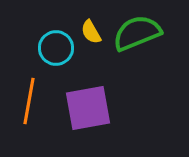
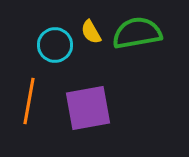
green semicircle: rotated 12 degrees clockwise
cyan circle: moved 1 px left, 3 px up
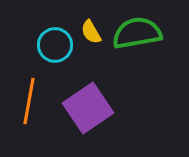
purple square: rotated 24 degrees counterclockwise
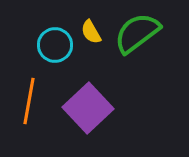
green semicircle: rotated 27 degrees counterclockwise
purple square: rotated 9 degrees counterclockwise
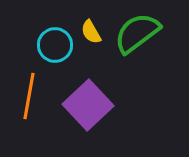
orange line: moved 5 px up
purple square: moved 3 px up
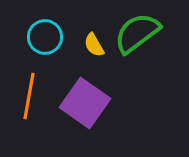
yellow semicircle: moved 3 px right, 13 px down
cyan circle: moved 10 px left, 8 px up
purple square: moved 3 px left, 2 px up; rotated 12 degrees counterclockwise
